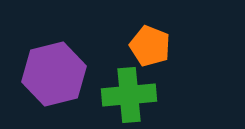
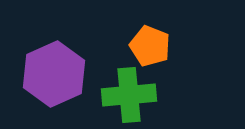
purple hexagon: rotated 10 degrees counterclockwise
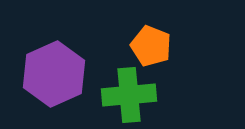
orange pentagon: moved 1 px right
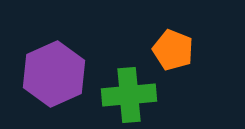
orange pentagon: moved 22 px right, 4 px down
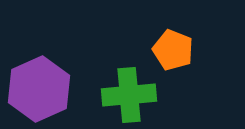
purple hexagon: moved 15 px left, 15 px down
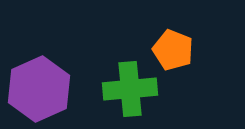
green cross: moved 1 px right, 6 px up
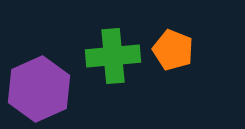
green cross: moved 17 px left, 33 px up
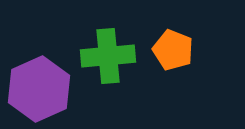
green cross: moved 5 px left
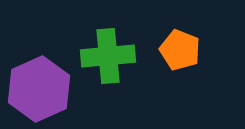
orange pentagon: moved 7 px right
